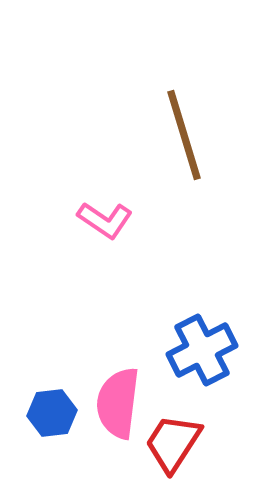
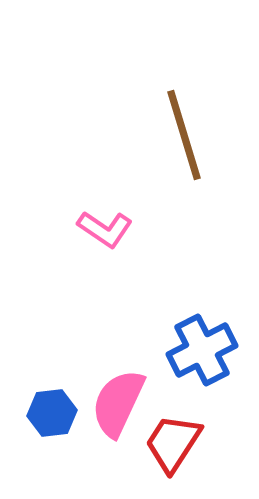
pink L-shape: moved 9 px down
pink semicircle: rotated 18 degrees clockwise
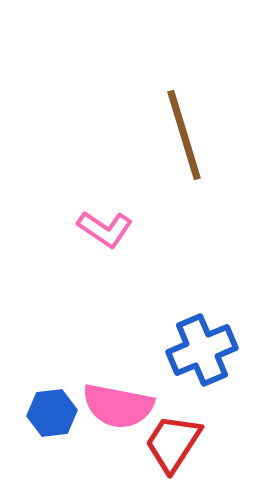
blue cross: rotated 4 degrees clockwise
pink semicircle: moved 3 px down; rotated 104 degrees counterclockwise
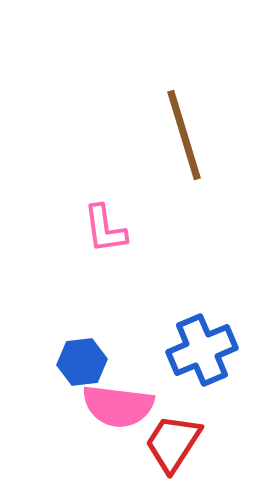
pink L-shape: rotated 48 degrees clockwise
pink semicircle: rotated 4 degrees counterclockwise
blue hexagon: moved 30 px right, 51 px up
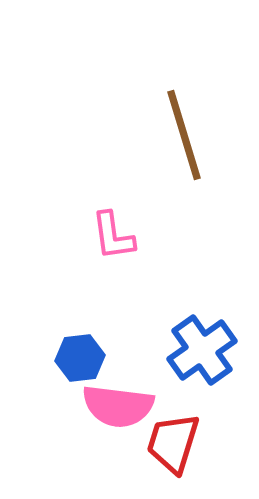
pink L-shape: moved 8 px right, 7 px down
blue cross: rotated 12 degrees counterclockwise
blue hexagon: moved 2 px left, 4 px up
red trapezoid: rotated 16 degrees counterclockwise
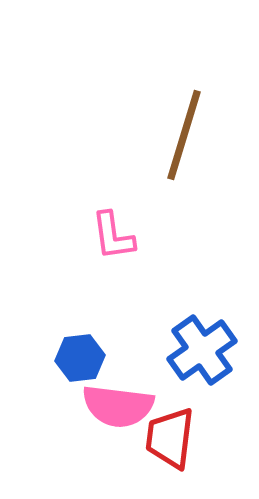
brown line: rotated 34 degrees clockwise
red trapezoid: moved 3 px left, 5 px up; rotated 10 degrees counterclockwise
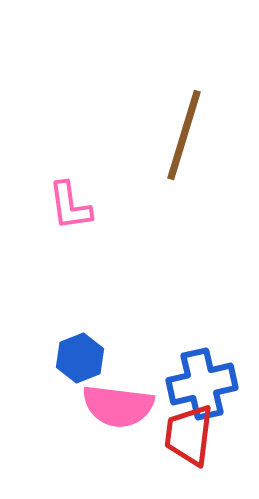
pink L-shape: moved 43 px left, 30 px up
blue cross: moved 34 px down; rotated 22 degrees clockwise
blue hexagon: rotated 15 degrees counterclockwise
red trapezoid: moved 19 px right, 3 px up
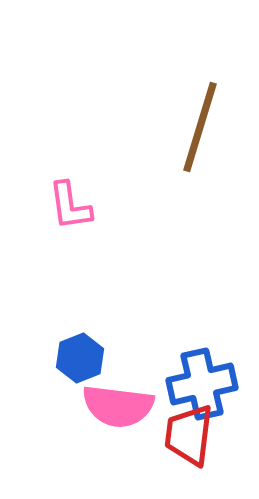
brown line: moved 16 px right, 8 px up
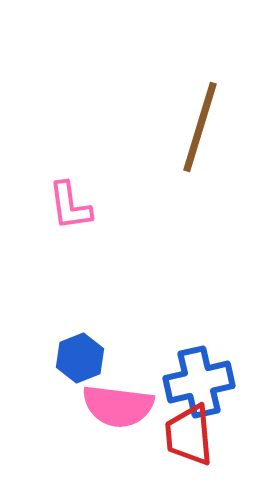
blue cross: moved 3 px left, 2 px up
red trapezoid: rotated 12 degrees counterclockwise
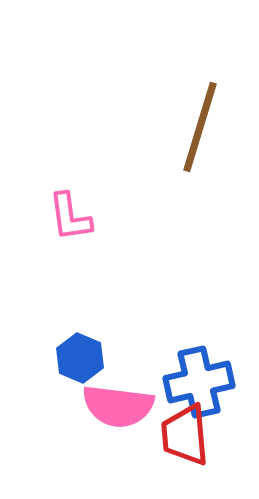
pink L-shape: moved 11 px down
blue hexagon: rotated 15 degrees counterclockwise
red trapezoid: moved 4 px left
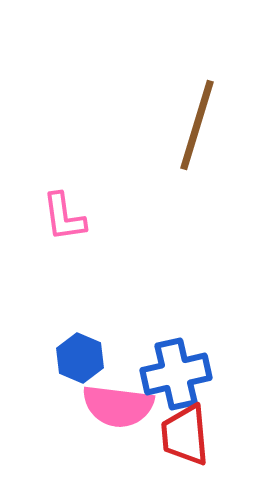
brown line: moved 3 px left, 2 px up
pink L-shape: moved 6 px left
blue cross: moved 23 px left, 8 px up
